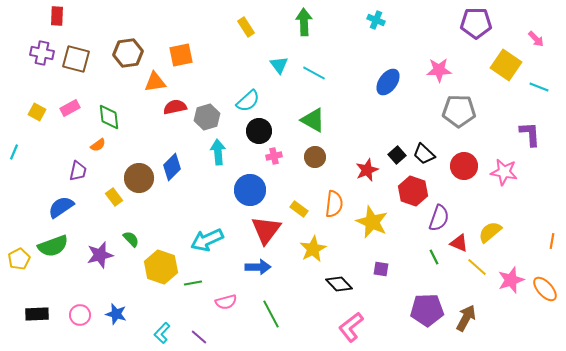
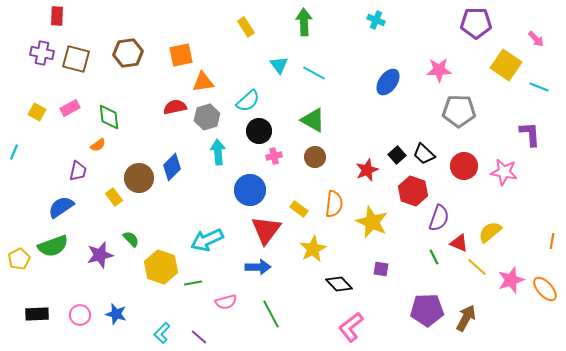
orange triangle at (155, 82): moved 48 px right
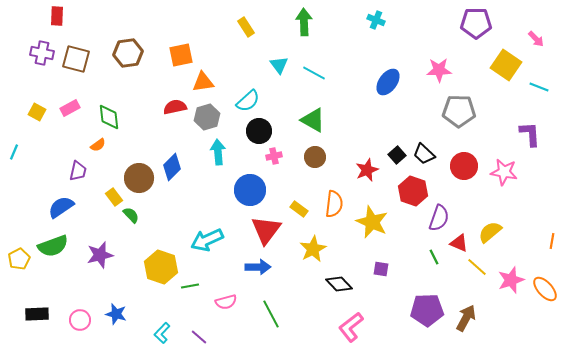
green semicircle at (131, 239): moved 24 px up
green line at (193, 283): moved 3 px left, 3 px down
pink circle at (80, 315): moved 5 px down
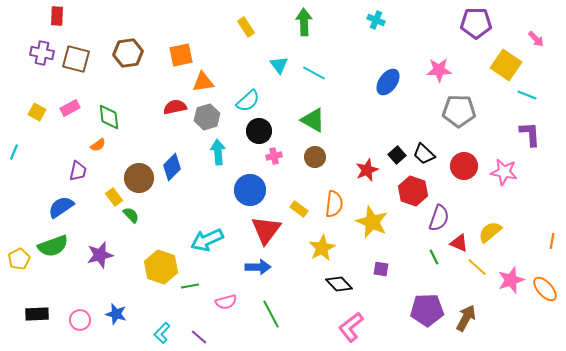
cyan line at (539, 87): moved 12 px left, 8 px down
yellow star at (313, 249): moved 9 px right, 1 px up
